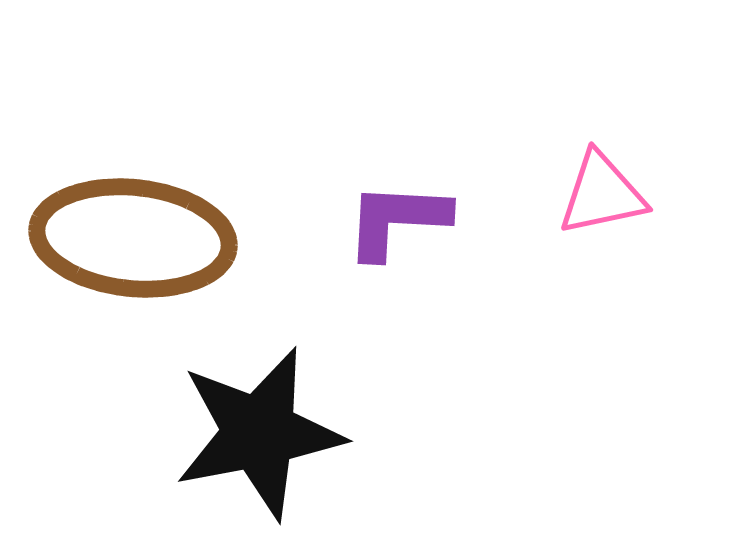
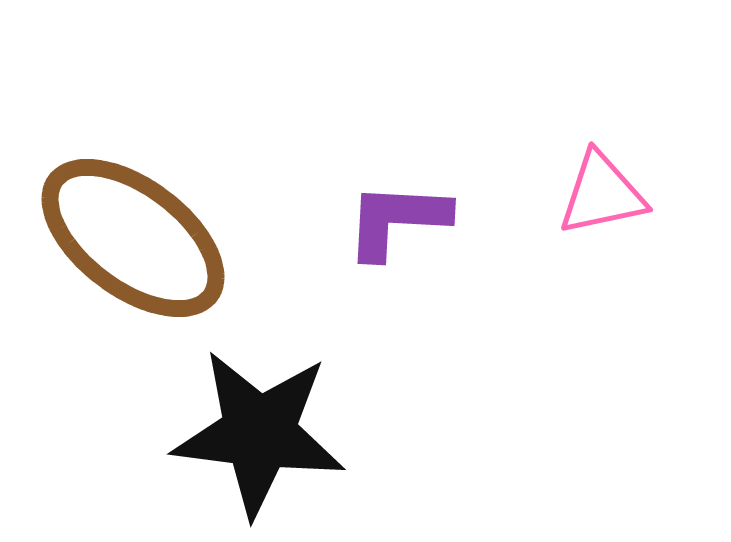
brown ellipse: rotated 31 degrees clockwise
black star: rotated 18 degrees clockwise
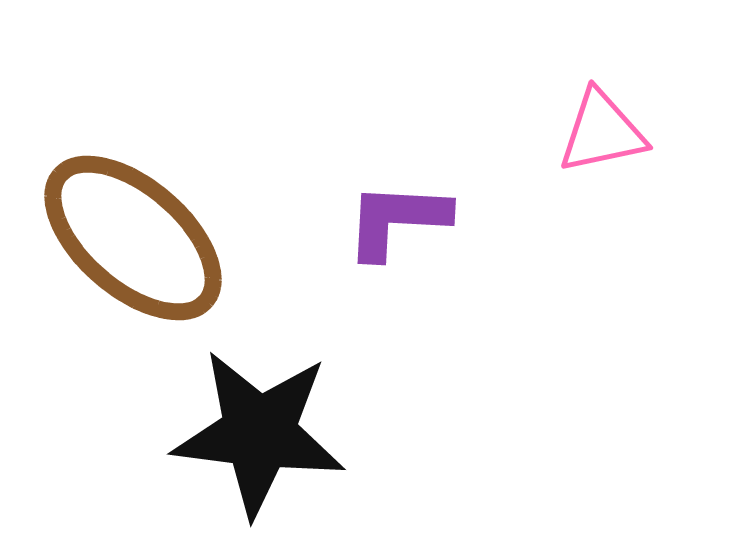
pink triangle: moved 62 px up
brown ellipse: rotated 4 degrees clockwise
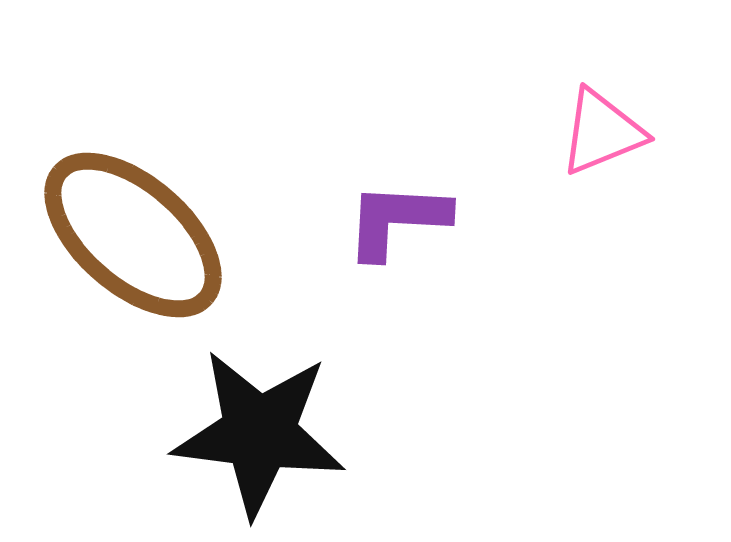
pink triangle: rotated 10 degrees counterclockwise
brown ellipse: moved 3 px up
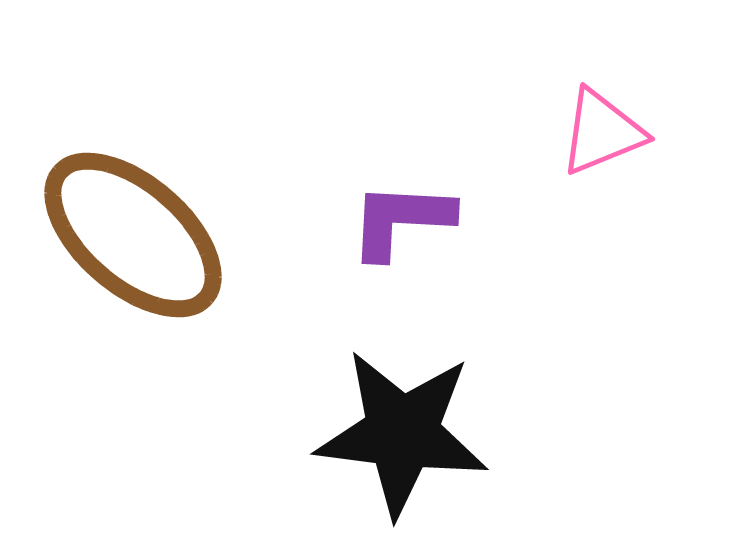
purple L-shape: moved 4 px right
black star: moved 143 px right
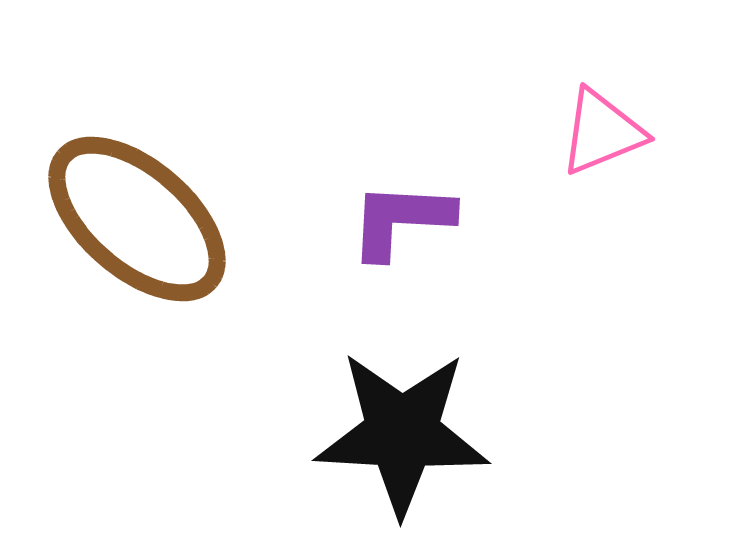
brown ellipse: moved 4 px right, 16 px up
black star: rotated 4 degrees counterclockwise
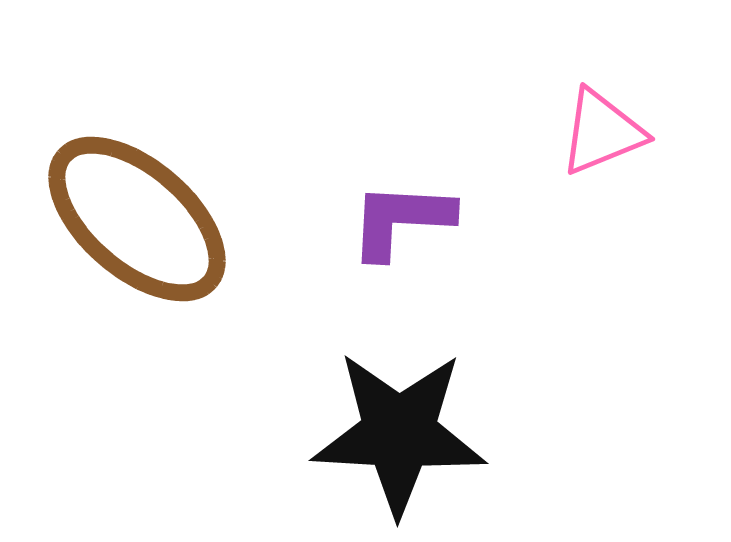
black star: moved 3 px left
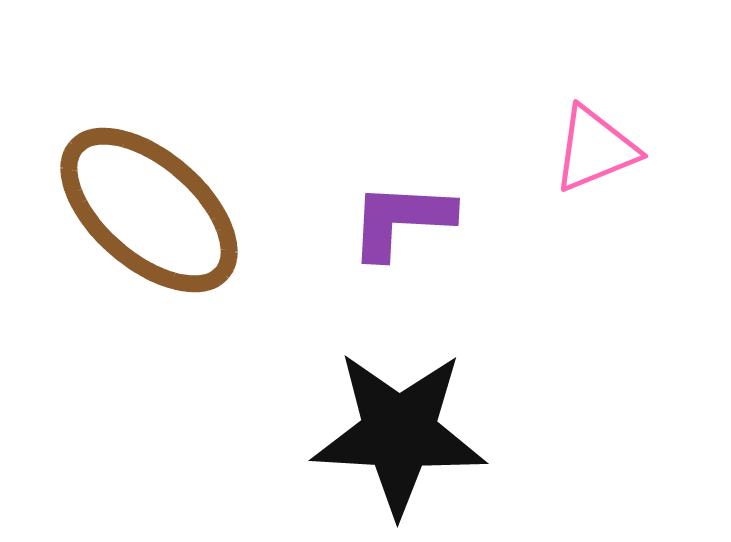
pink triangle: moved 7 px left, 17 px down
brown ellipse: moved 12 px right, 9 px up
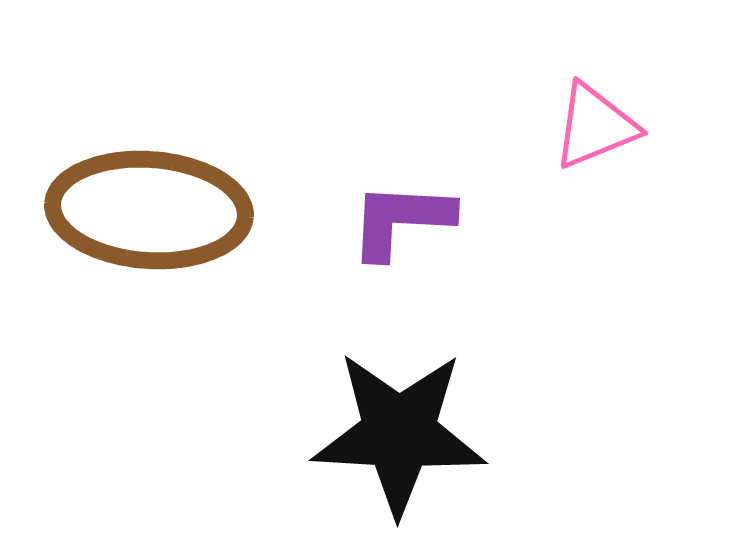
pink triangle: moved 23 px up
brown ellipse: rotated 37 degrees counterclockwise
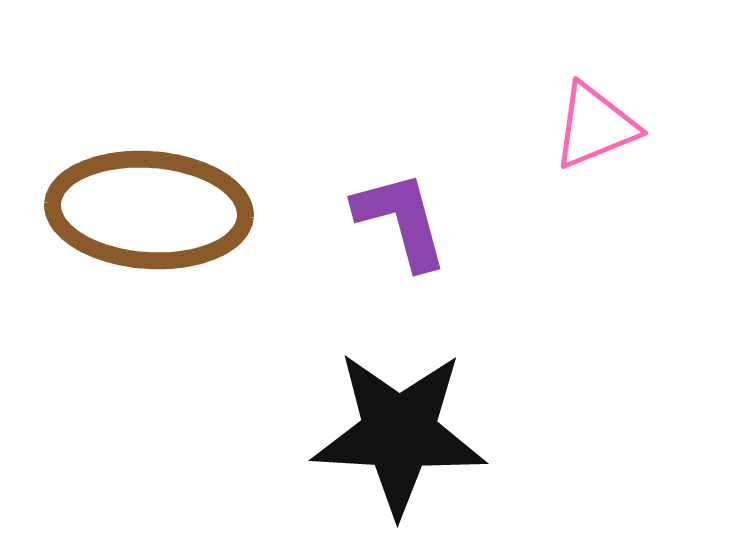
purple L-shape: rotated 72 degrees clockwise
